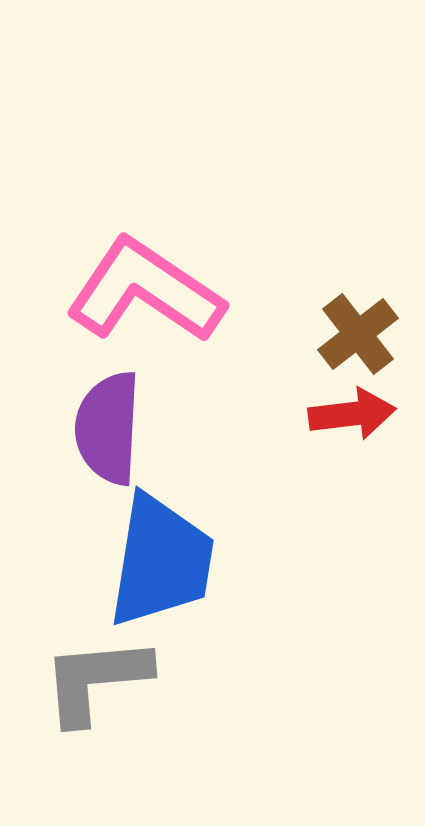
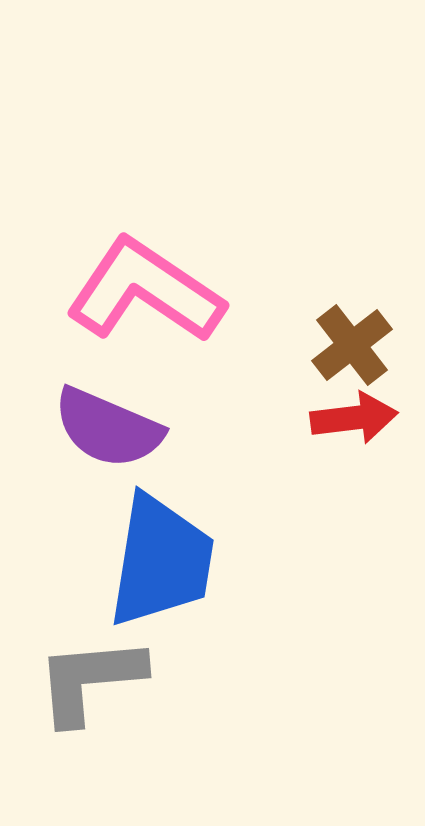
brown cross: moved 6 px left, 11 px down
red arrow: moved 2 px right, 4 px down
purple semicircle: rotated 70 degrees counterclockwise
gray L-shape: moved 6 px left
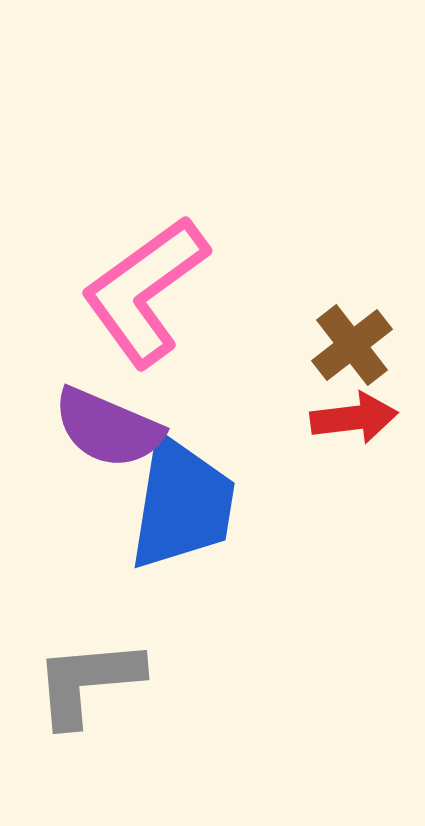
pink L-shape: rotated 70 degrees counterclockwise
blue trapezoid: moved 21 px right, 57 px up
gray L-shape: moved 2 px left, 2 px down
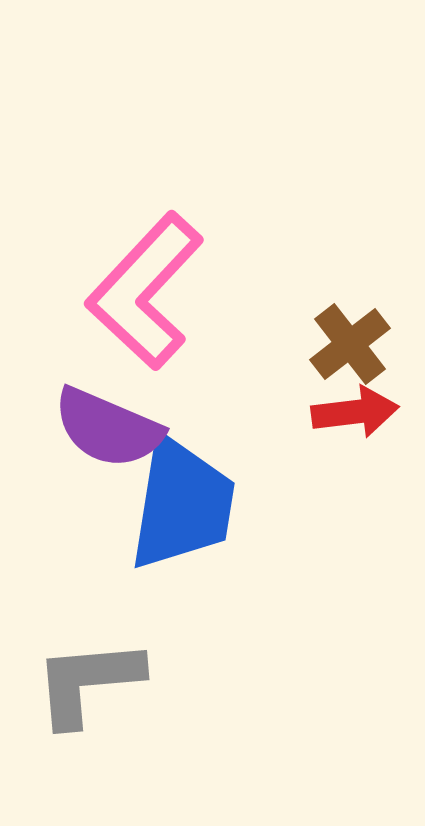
pink L-shape: rotated 11 degrees counterclockwise
brown cross: moved 2 px left, 1 px up
red arrow: moved 1 px right, 6 px up
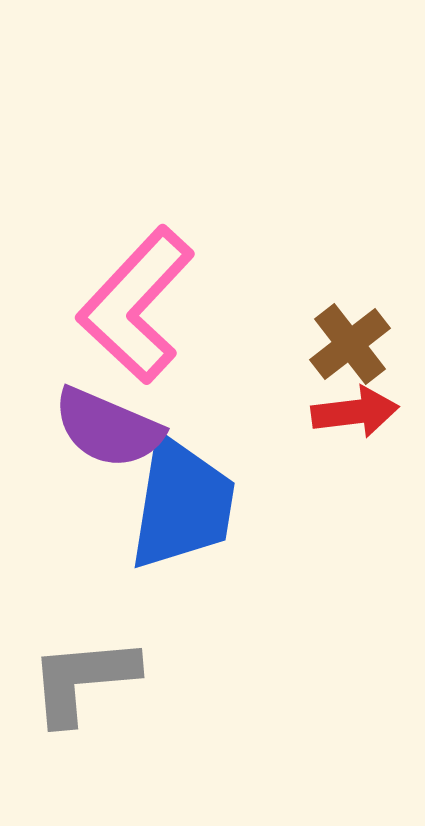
pink L-shape: moved 9 px left, 14 px down
gray L-shape: moved 5 px left, 2 px up
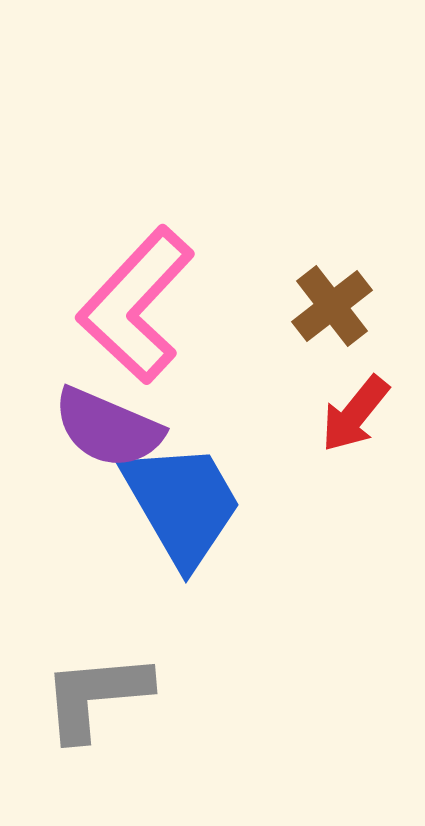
brown cross: moved 18 px left, 38 px up
red arrow: moved 2 px down; rotated 136 degrees clockwise
blue trapezoid: rotated 39 degrees counterclockwise
gray L-shape: moved 13 px right, 16 px down
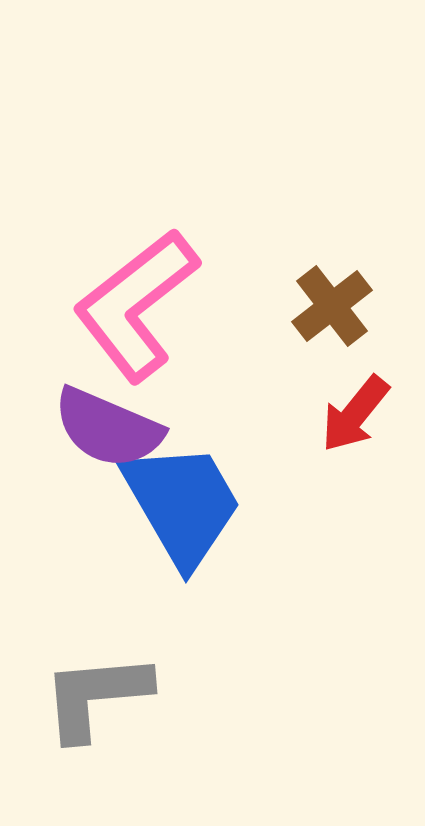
pink L-shape: rotated 9 degrees clockwise
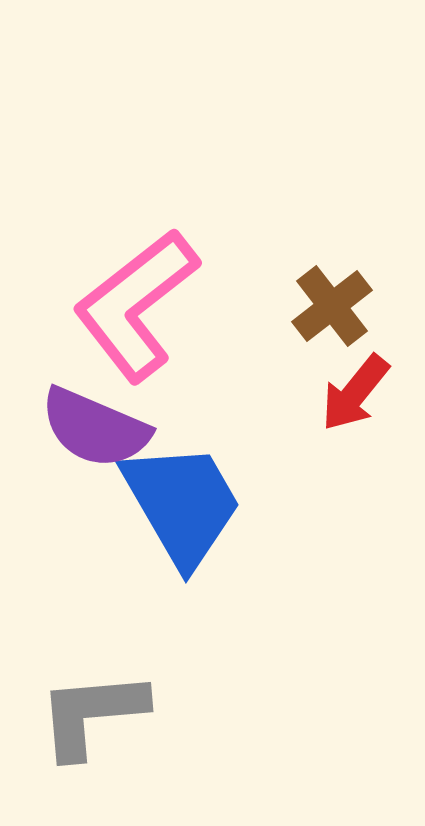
red arrow: moved 21 px up
purple semicircle: moved 13 px left
gray L-shape: moved 4 px left, 18 px down
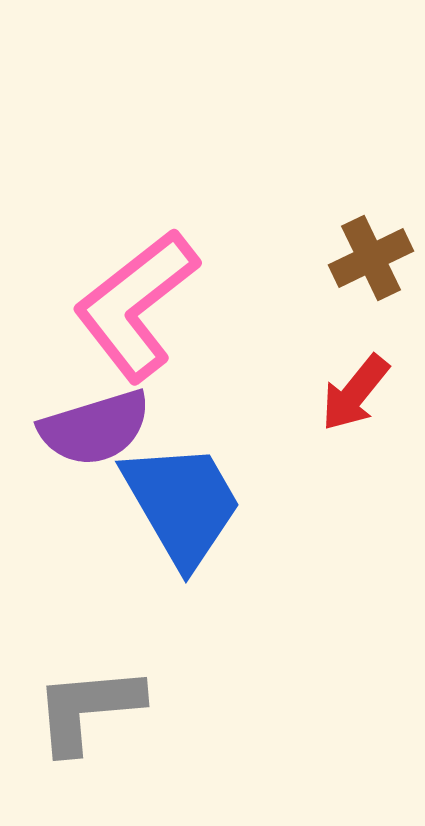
brown cross: moved 39 px right, 48 px up; rotated 12 degrees clockwise
purple semicircle: rotated 40 degrees counterclockwise
gray L-shape: moved 4 px left, 5 px up
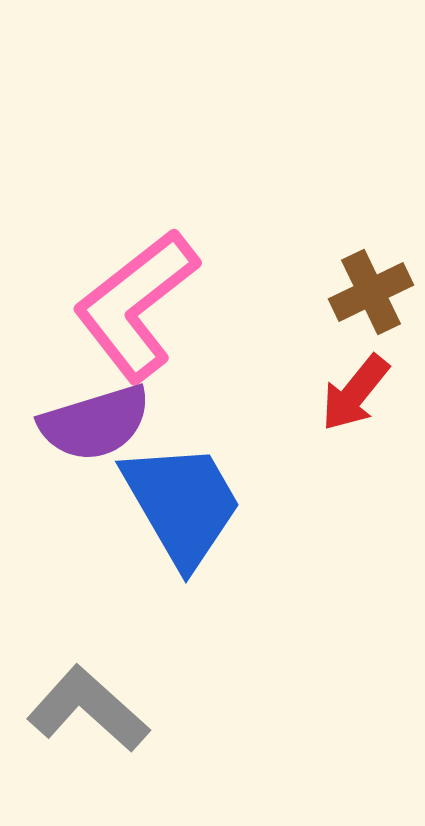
brown cross: moved 34 px down
purple semicircle: moved 5 px up
gray L-shape: rotated 47 degrees clockwise
